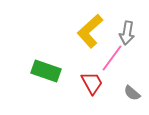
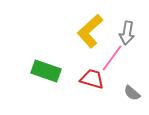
red trapezoid: moved 4 px up; rotated 45 degrees counterclockwise
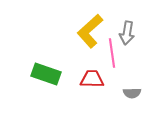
pink line: moved 5 px up; rotated 44 degrees counterclockwise
green rectangle: moved 3 px down
red trapezoid: rotated 15 degrees counterclockwise
gray semicircle: rotated 42 degrees counterclockwise
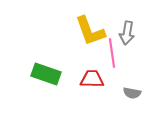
yellow L-shape: rotated 68 degrees counterclockwise
gray semicircle: rotated 12 degrees clockwise
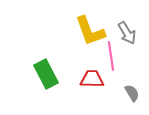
gray arrow: rotated 40 degrees counterclockwise
pink line: moved 1 px left, 3 px down
green rectangle: rotated 44 degrees clockwise
gray semicircle: rotated 132 degrees counterclockwise
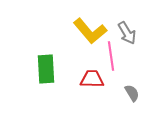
yellow L-shape: rotated 20 degrees counterclockwise
green rectangle: moved 5 px up; rotated 24 degrees clockwise
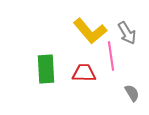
red trapezoid: moved 8 px left, 6 px up
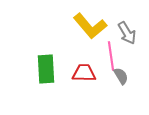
yellow L-shape: moved 5 px up
gray semicircle: moved 11 px left, 17 px up
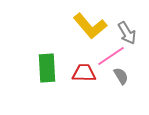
pink line: rotated 64 degrees clockwise
green rectangle: moved 1 px right, 1 px up
